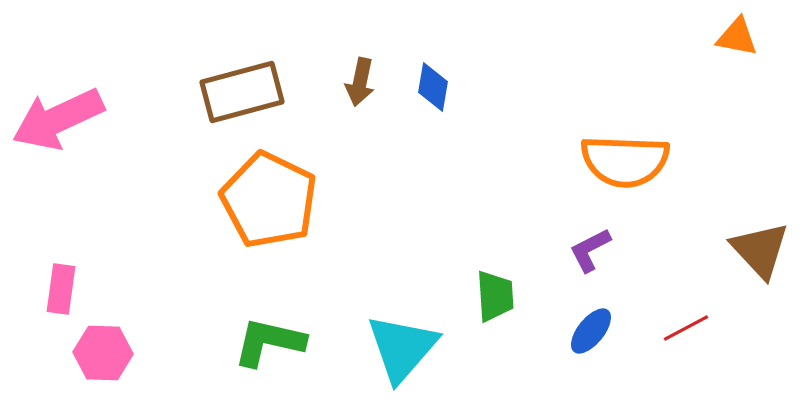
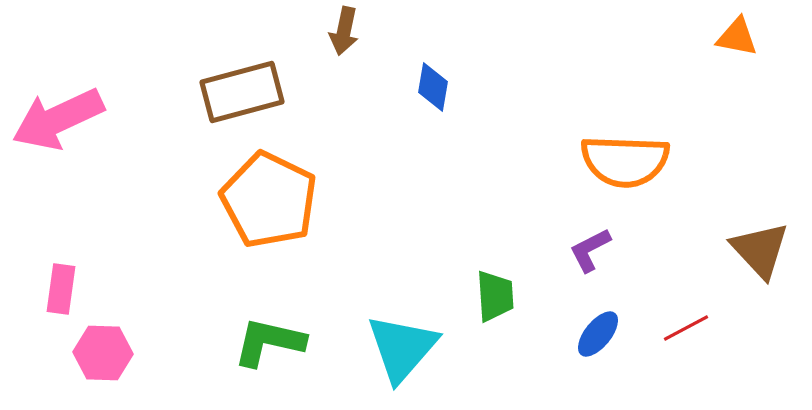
brown arrow: moved 16 px left, 51 px up
blue ellipse: moved 7 px right, 3 px down
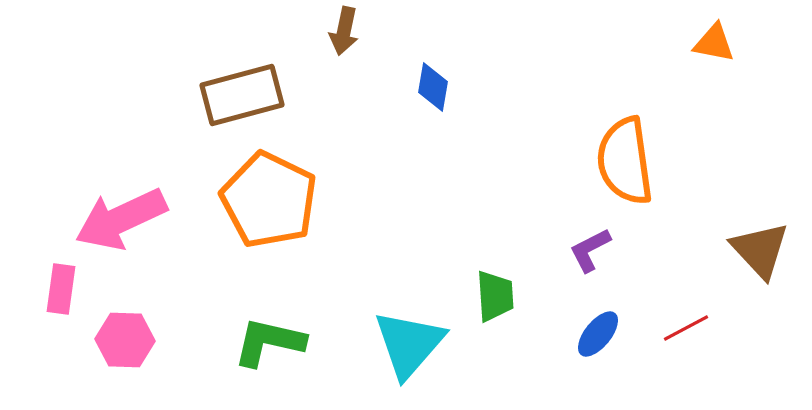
orange triangle: moved 23 px left, 6 px down
brown rectangle: moved 3 px down
pink arrow: moved 63 px right, 100 px down
orange semicircle: rotated 80 degrees clockwise
cyan triangle: moved 7 px right, 4 px up
pink hexagon: moved 22 px right, 13 px up
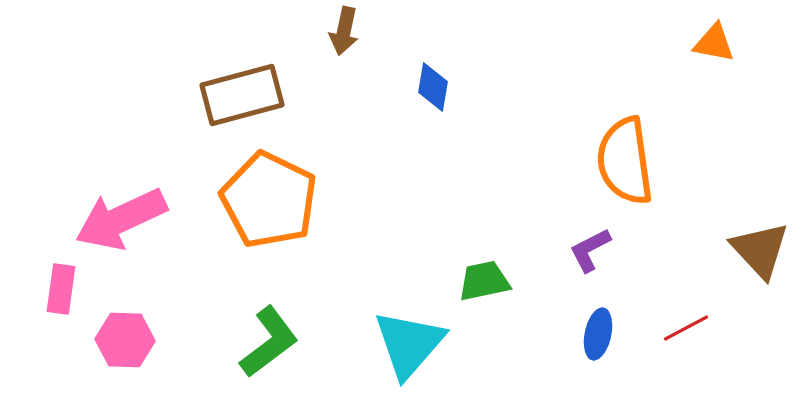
green trapezoid: moved 11 px left, 15 px up; rotated 98 degrees counterclockwise
blue ellipse: rotated 27 degrees counterclockwise
green L-shape: rotated 130 degrees clockwise
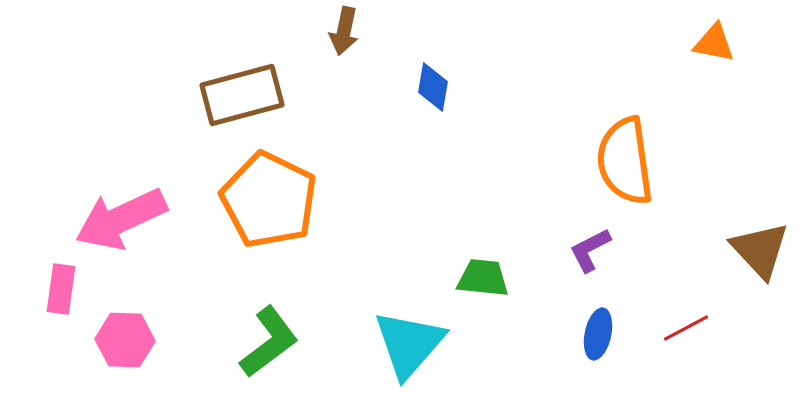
green trapezoid: moved 1 px left, 3 px up; rotated 18 degrees clockwise
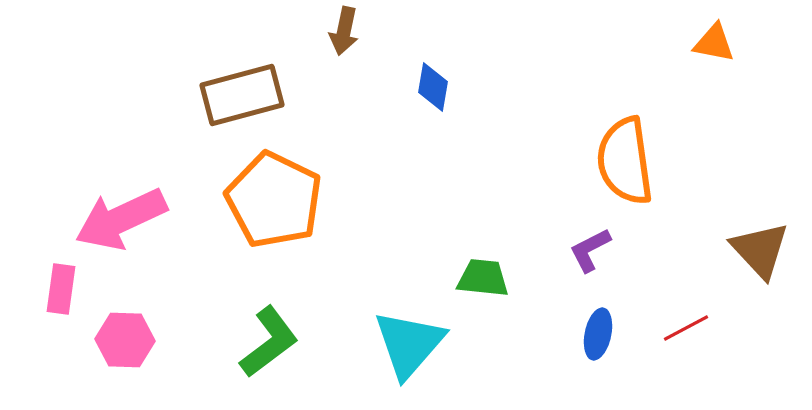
orange pentagon: moved 5 px right
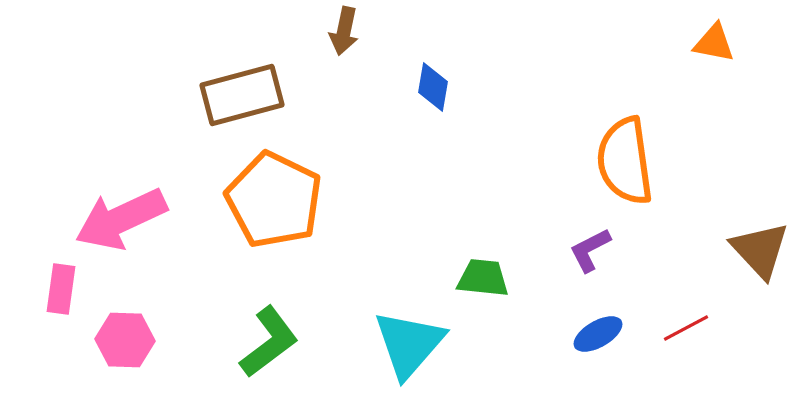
blue ellipse: rotated 48 degrees clockwise
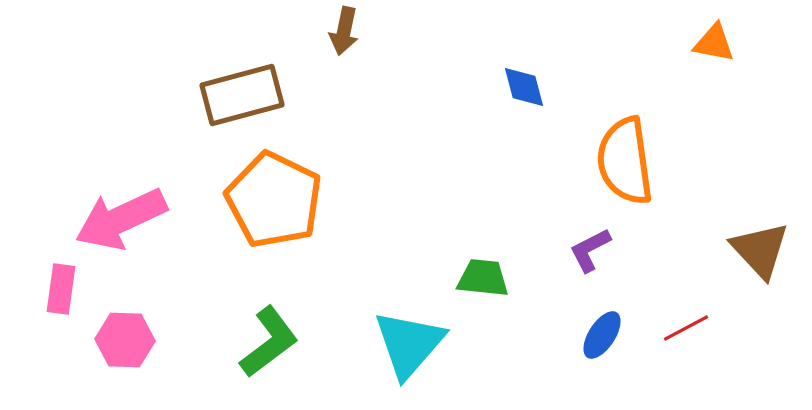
blue diamond: moved 91 px right; rotated 24 degrees counterclockwise
blue ellipse: moved 4 px right, 1 px down; rotated 27 degrees counterclockwise
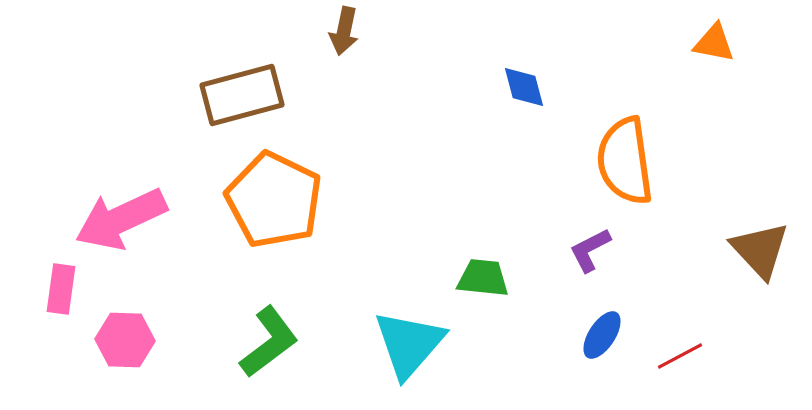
red line: moved 6 px left, 28 px down
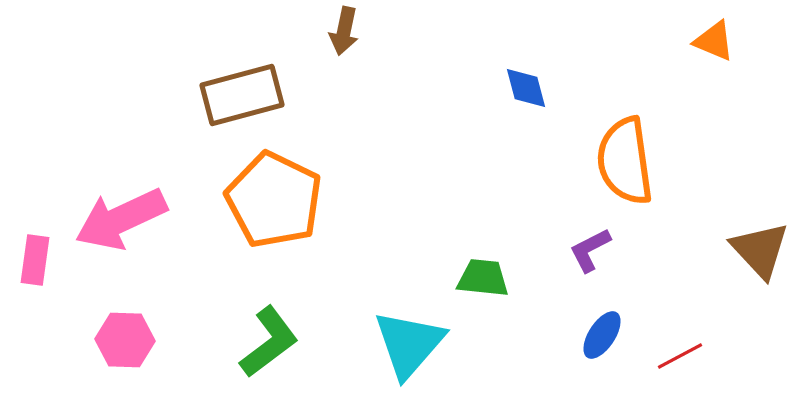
orange triangle: moved 2 px up; rotated 12 degrees clockwise
blue diamond: moved 2 px right, 1 px down
pink rectangle: moved 26 px left, 29 px up
